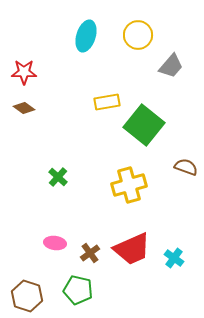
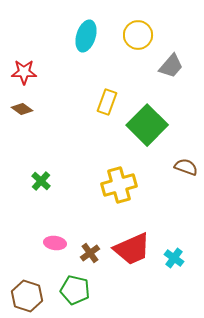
yellow rectangle: rotated 60 degrees counterclockwise
brown diamond: moved 2 px left, 1 px down
green square: moved 3 px right; rotated 6 degrees clockwise
green cross: moved 17 px left, 4 px down
yellow cross: moved 10 px left
green pentagon: moved 3 px left
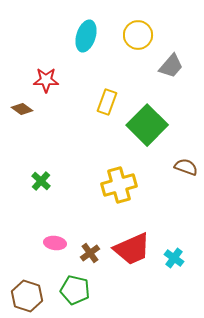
red star: moved 22 px right, 8 px down
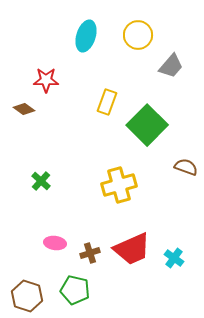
brown diamond: moved 2 px right
brown cross: rotated 18 degrees clockwise
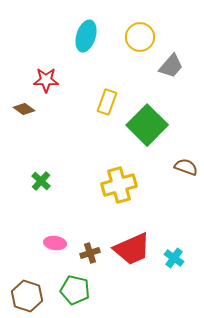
yellow circle: moved 2 px right, 2 px down
